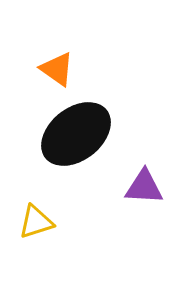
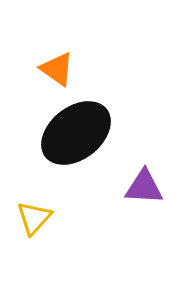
black ellipse: moved 1 px up
yellow triangle: moved 2 px left, 4 px up; rotated 30 degrees counterclockwise
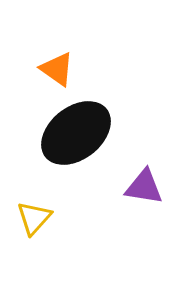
purple triangle: rotated 6 degrees clockwise
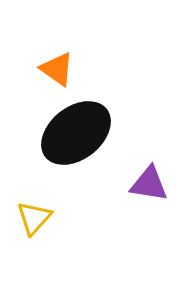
purple triangle: moved 5 px right, 3 px up
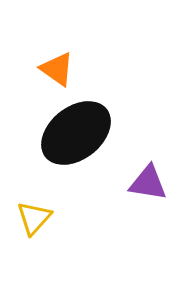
purple triangle: moved 1 px left, 1 px up
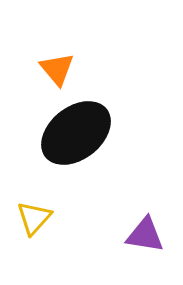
orange triangle: rotated 15 degrees clockwise
purple triangle: moved 3 px left, 52 px down
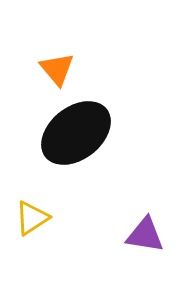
yellow triangle: moved 2 px left; rotated 15 degrees clockwise
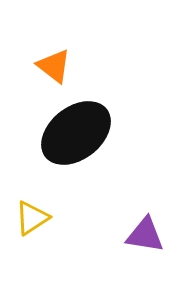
orange triangle: moved 3 px left, 3 px up; rotated 12 degrees counterclockwise
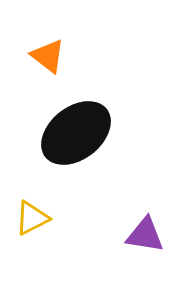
orange triangle: moved 6 px left, 10 px up
yellow triangle: rotated 6 degrees clockwise
